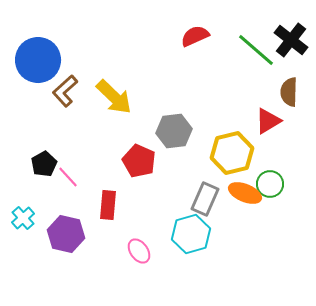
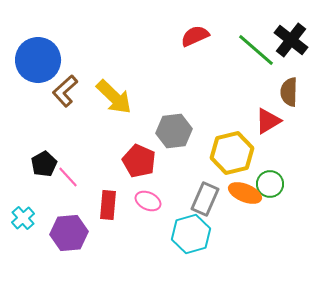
purple hexagon: moved 3 px right, 1 px up; rotated 18 degrees counterclockwise
pink ellipse: moved 9 px right, 50 px up; rotated 30 degrees counterclockwise
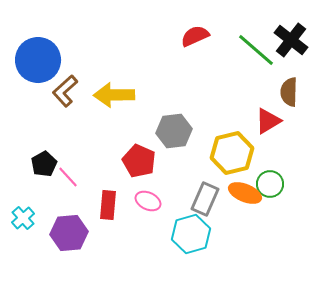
yellow arrow: moved 2 px up; rotated 135 degrees clockwise
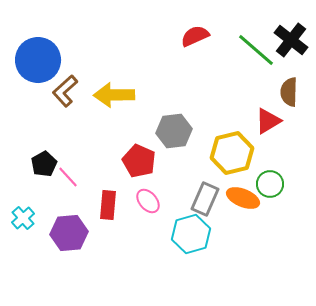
orange ellipse: moved 2 px left, 5 px down
pink ellipse: rotated 25 degrees clockwise
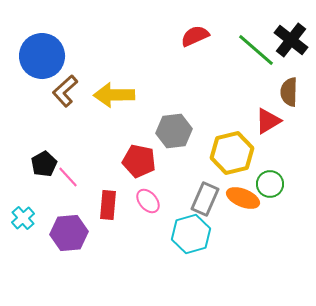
blue circle: moved 4 px right, 4 px up
red pentagon: rotated 12 degrees counterclockwise
